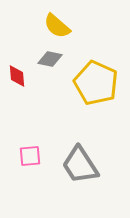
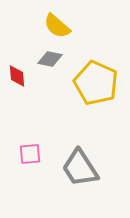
pink square: moved 2 px up
gray trapezoid: moved 3 px down
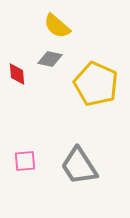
red diamond: moved 2 px up
yellow pentagon: moved 1 px down
pink square: moved 5 px left, 7 px down
gray trapezoid: moved 1 px left, 2 px up
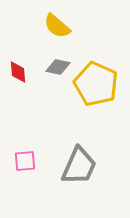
gray diamond: moved 8 px right, 8 px down
red diamond: moved 1 px right, 2 px up
gray trapezoid: rotated 123 degrees counterclockwise
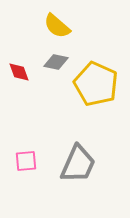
gray diamond: moved 2 px left, 5 px up
red diamond: moved 1 px right; rotated 15 degrees counterclockwise
pink square: moved 1 px right
gray trapezoid: moved 1 px left, 2 px up
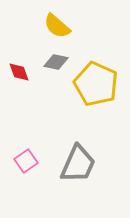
pink square: rotated 30 degrees counterclockwise
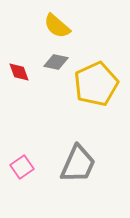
yellow pentagon: rotated 24 degrees clockwise
pink square: moved 4 px left, 6 px down
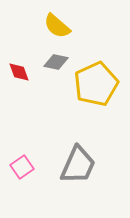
gray trapezoid: moved 1 px down
